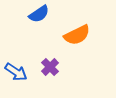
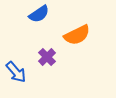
purple cross: moved 3 px left, 10 px up
blue arrow: rotated 15 degrees clockwise
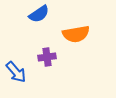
orange semicircle: moved 1 px left, 1 px up; rotated 16 degrees clockwise
purple cross: rotated 36 degrees clockwise
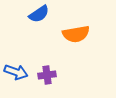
purple cross: moved 18 px down
blue arrow: rotated 30 degrees counterclockwise
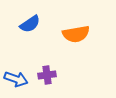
blue semicircle: moved 9 px left, 10 px down
blue arrow: moved 7 px down
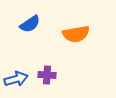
purple cross: rotated 12 degrees clockwise
blue arrow: rotated 35 degrees counterclockwise
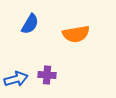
blue semicircle: rotated 25 degrees counterclockwise
